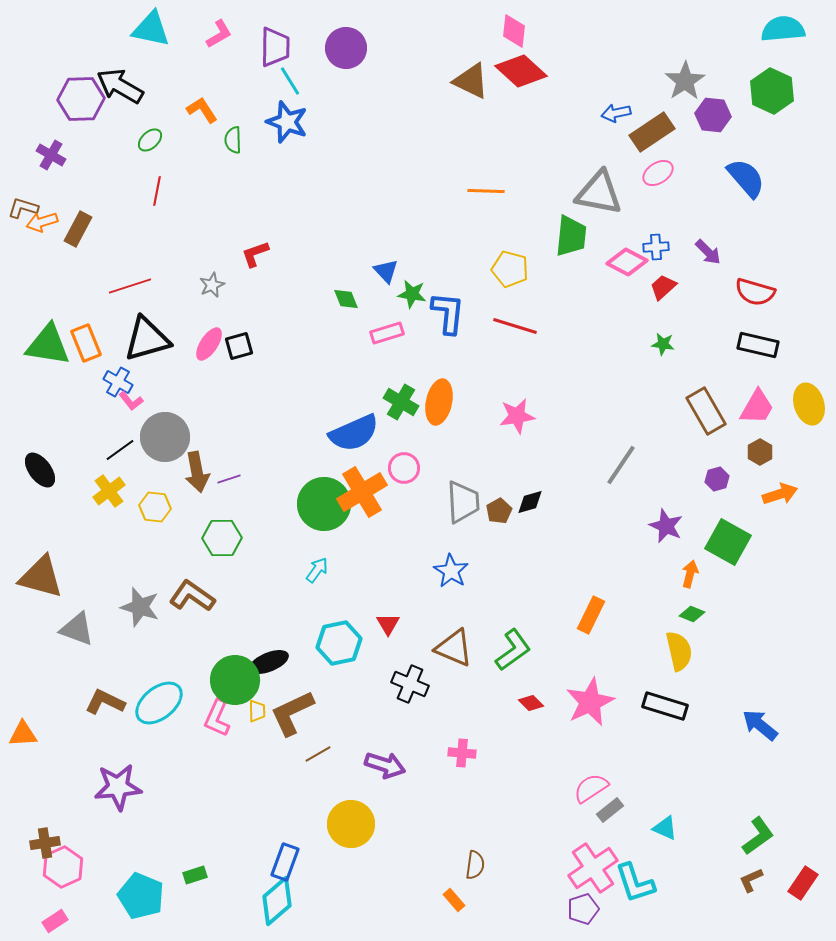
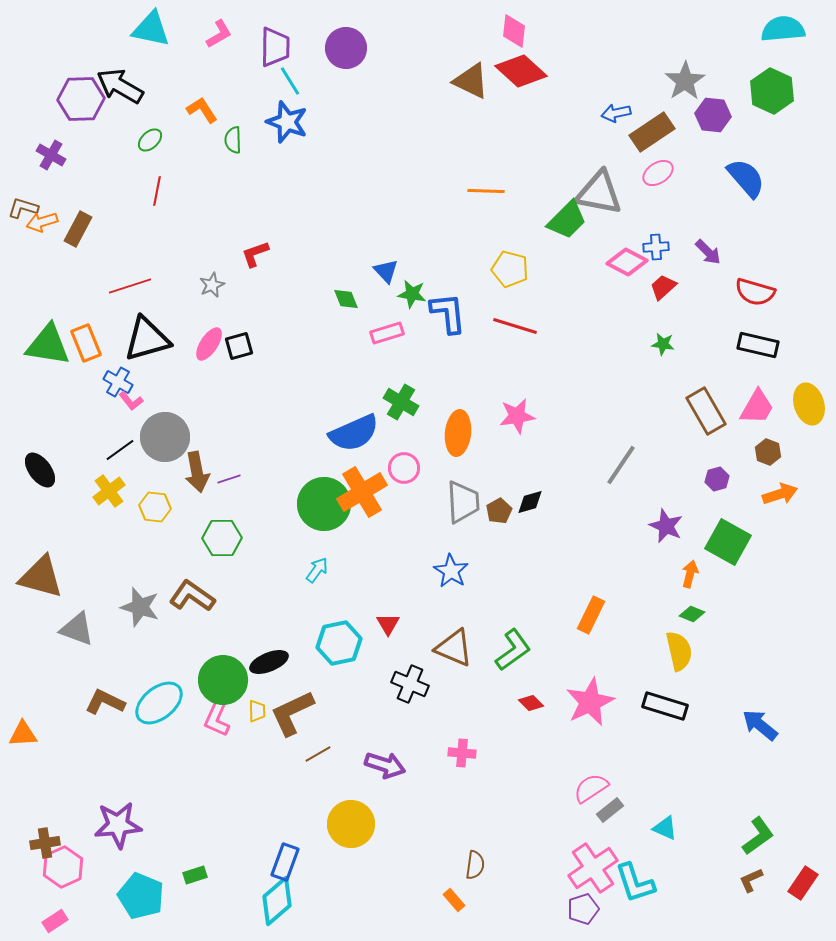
green trapezoid at (571, 236): moved 4 px left, 16 px up; rotated 39 degrees clockwise
blue L-shape at (448, 313): rotated 12 degrees counterclockwise
orange ellipse at (439, 402): moved 19 px right, 31 px down; rotated 6 degrees counterclockwise
brown hexagon at (760, 452): moved 8 px right; rotated 10 degrees counterclockwise
green circle at (235, 680): moved 12 px left
purple star at (118, 787): moved 38 px down
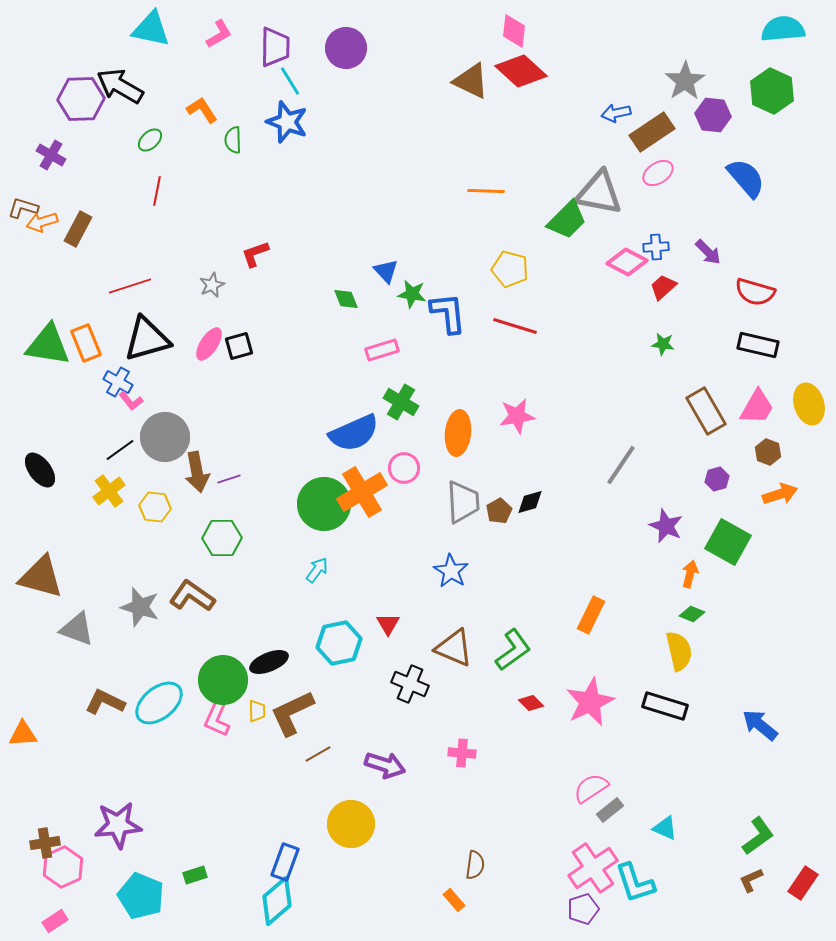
pink rectangle at (387, 333): moved 5 px left, 17 px down
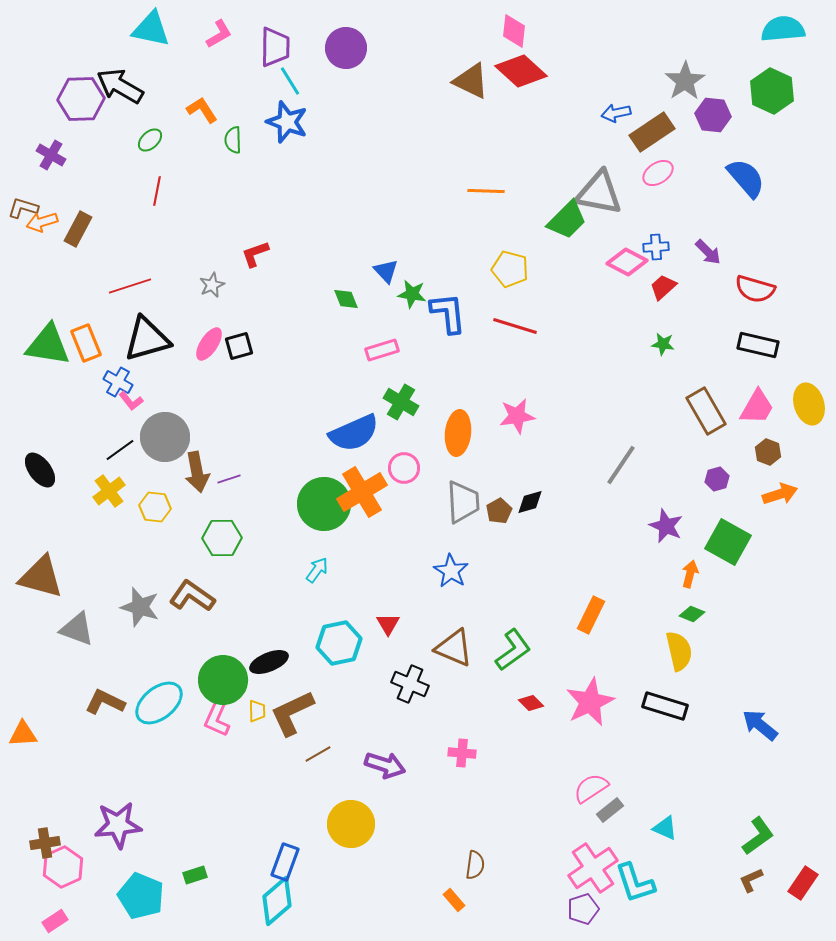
red semicircle at (755, 292): moved 3 px up
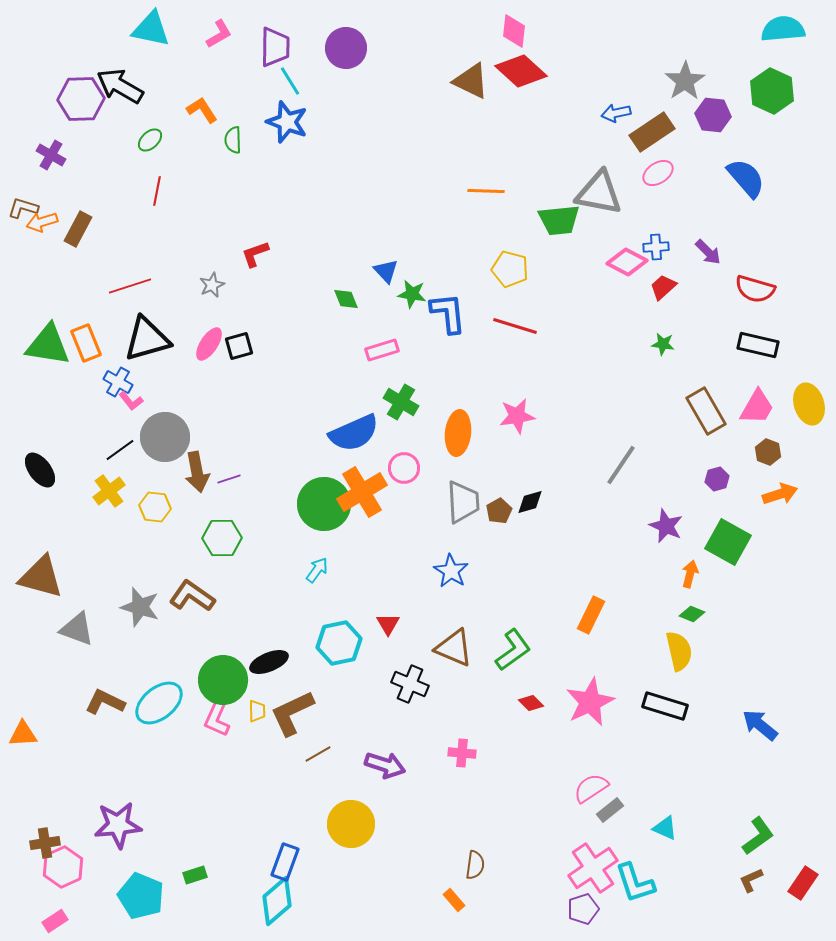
green trapezoid at (567, 220): moved 8 px left; rotated 39 degrees clockwise
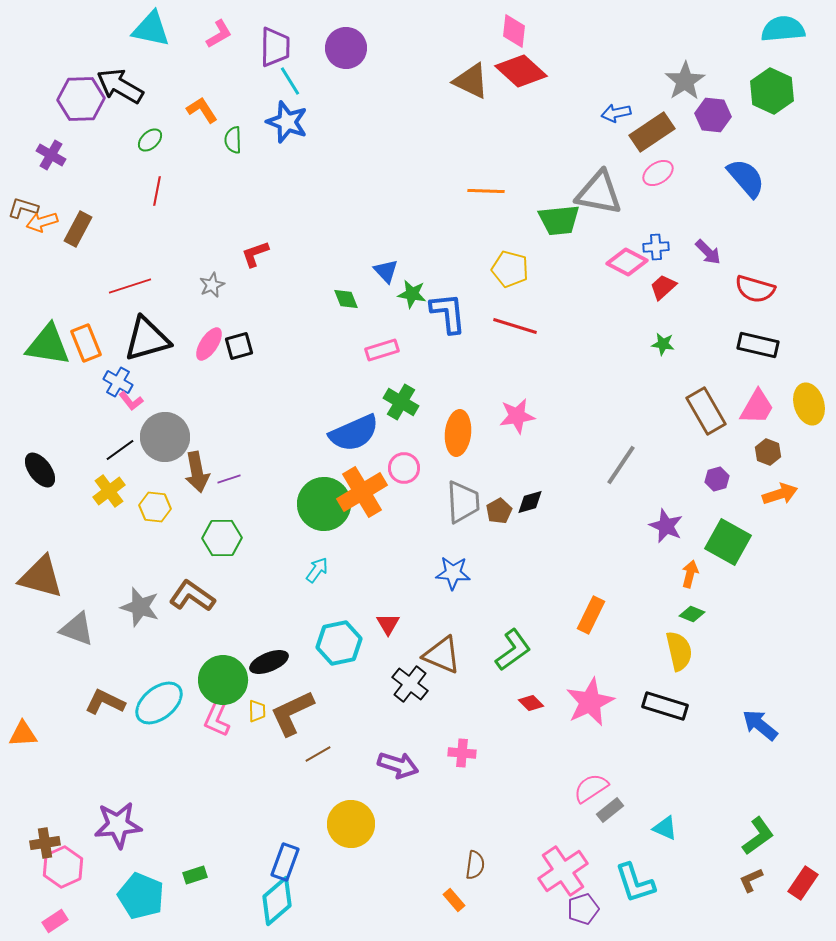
blue star at (451, 571): moved 2 px right, 2 px down; rotated 28 degrees counterclockwise
brown triangle at (454, 648): moved 12 px left, 7 px down
black cross at (410, 684): rotated 15 degrees clockwise
purple arrow at (385, 765): moved 13 px right
pink cross at (593, 868): moved 30 px left, 3 px down
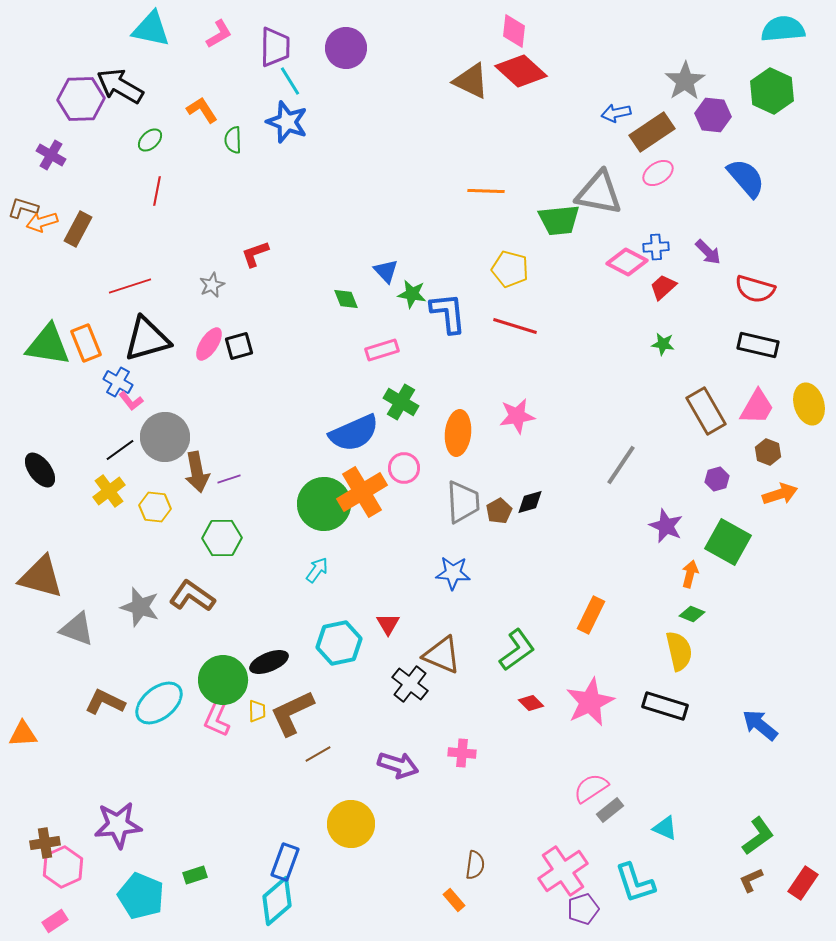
green L-shape at (513, 650): moved 4 px right
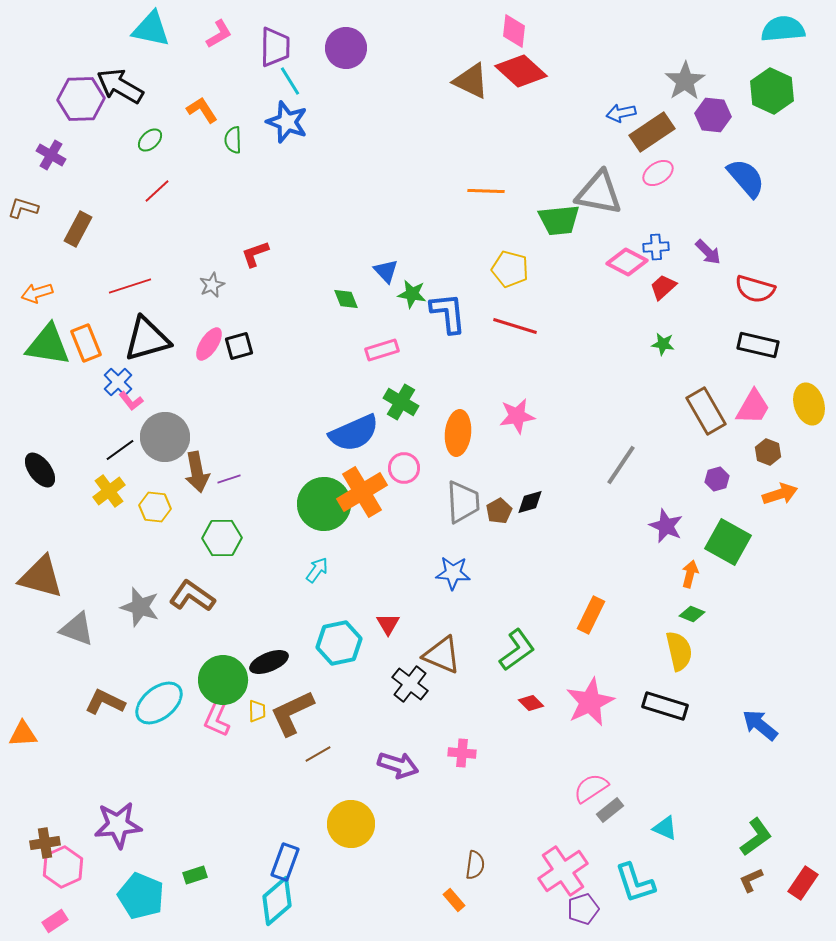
blue arrow at (616, 113): moved 5 px right
red line at (157, 191): rotated 36 degrees clockwise
orange arrow at (42, 222): moved 5 px left, 71 px down
blue cross at (118, 382): rotated 16 degrees clockwise
pink trapezoid at (757, 407): moved 4 px left
green L-shape at (758, 836): moved 2 px left, 1 px down
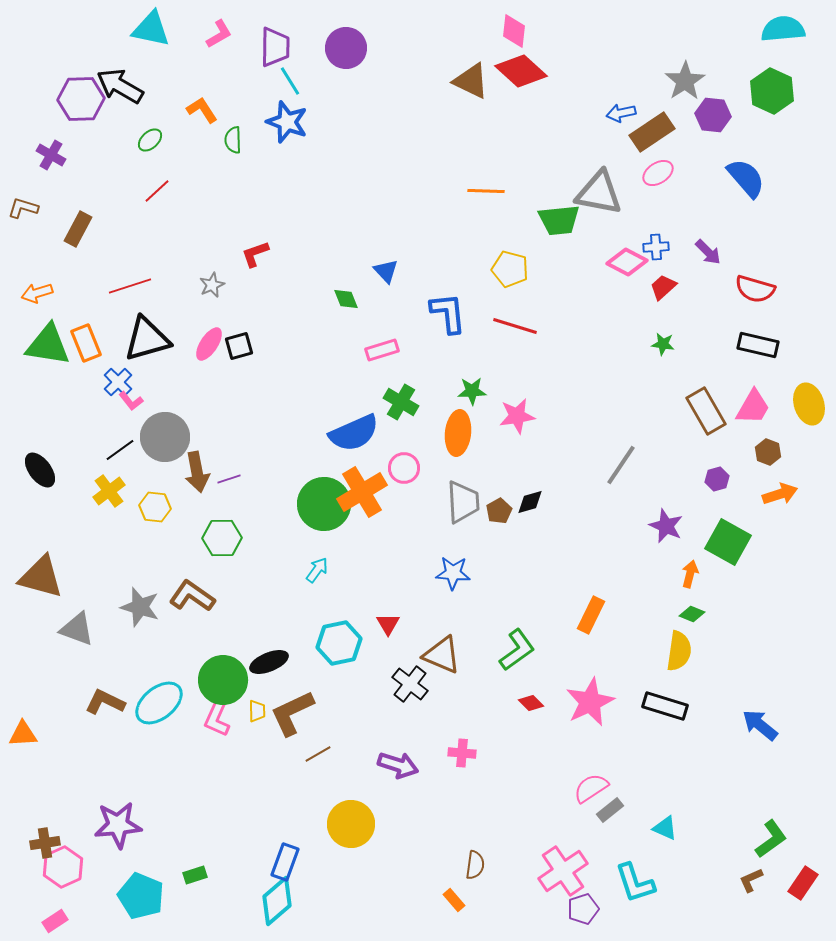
green star at (412, 294): moved 60 px right, 97 px down; rotated 12 degrees counterclockwise
yellow semicircle at (679, 651): rotated 21 degrees clockwise
green L-shape at (756, 837): moved 15 px right, 2 px down
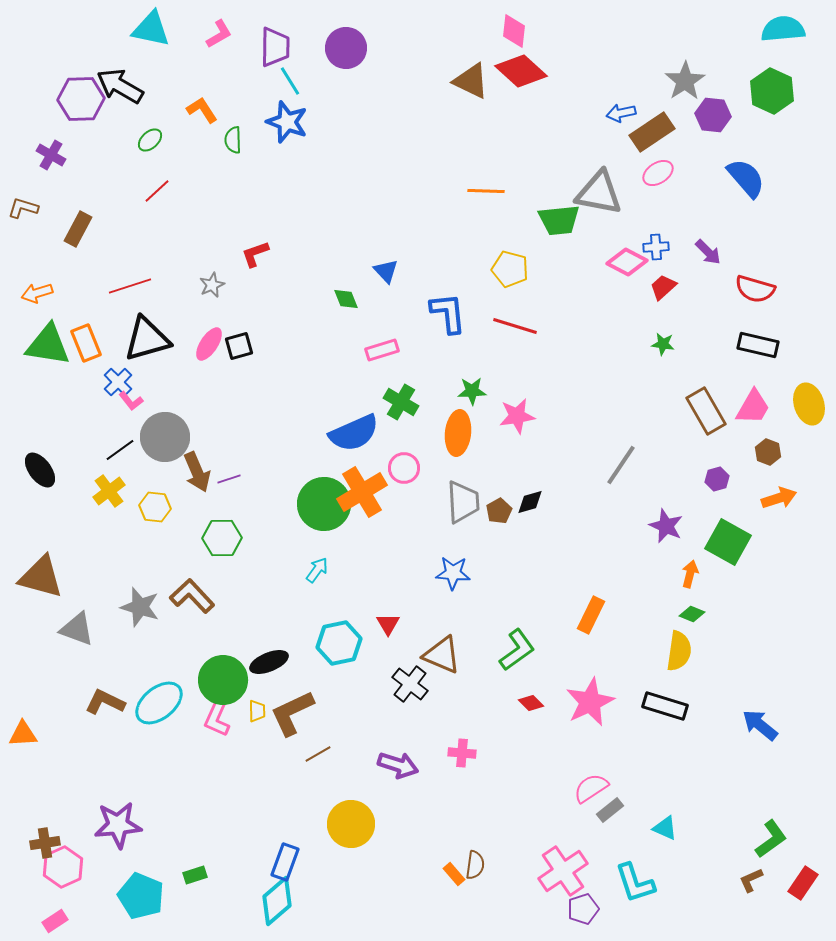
brown arrow at (197, 472): rotated 12 degrees counterclockwise
orange arrow at (780, 494): moved 1 px left, 4 px down
brown L-shape at (192, 596): rotated 12 degrees clockwise
orange rectangle at (454, 900): moved 26 px up
